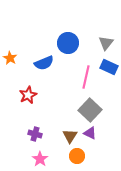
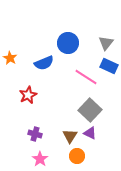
blue rectangle: moved 1 px up
pink line: rotated 70 degrees counterclockwise
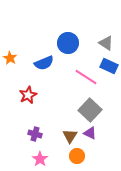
gray triangle: rotated 35 degrees counterclockwise
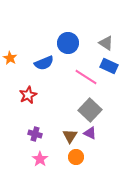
orange circle: moved 1 px left, 1 px down
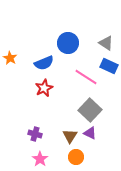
red star: moved 16 px right, 7 px up
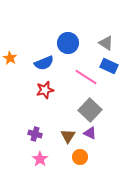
red star: moved 1 px right, 2 px down; rotated 12 degrees clockwise
brown triangle: moved 2 px left
orange circle: moved 4 px right
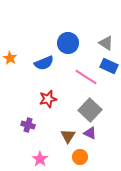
red star: moved 3 px right, 9 px down
purple cross: moved 7 px left, 9 px up
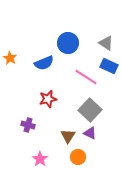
orange circle: moved 2 px left
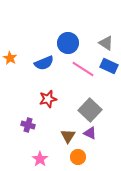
pink line: moved 3 px left, 8 px up
